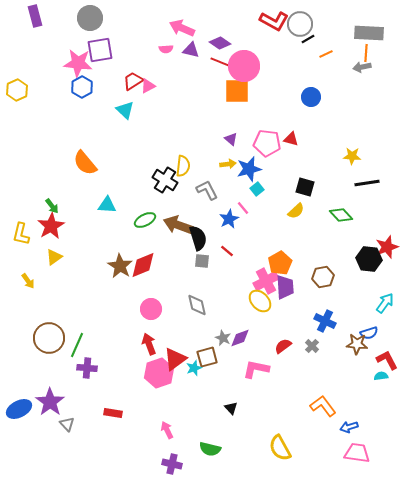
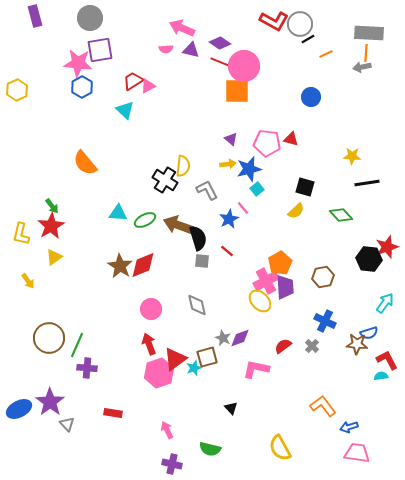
cyan triangle at (107, 205): moved 11 px right, 8 px down
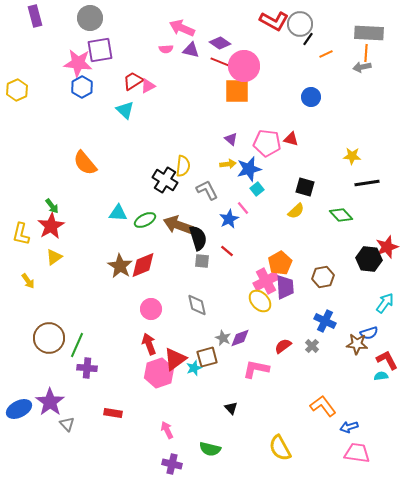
black line at (308, 39): rotated 24 degrees counterclockwise
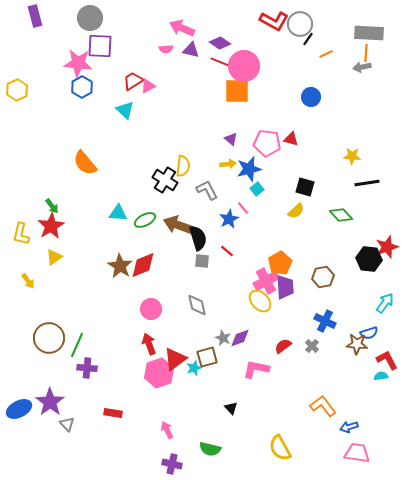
purple square at (100, 50): moved 4 px up; rotated 12 degrees clockwise
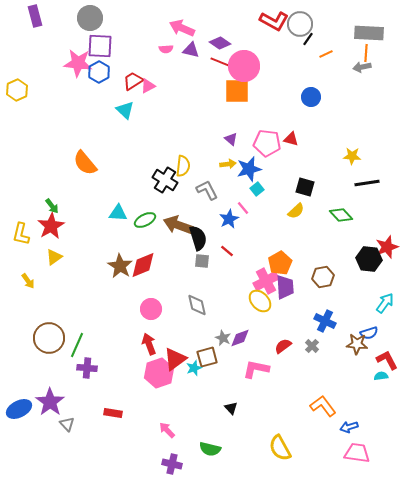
blue hexagon at (82, 87): moved 17 px right, 15 px up
pink arrow at (167, 430): rotated 18 degrees counterclockwise
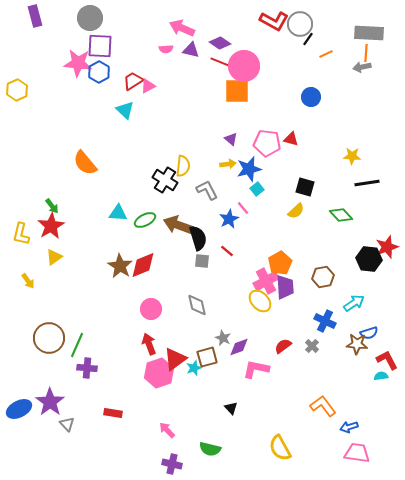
cyan arrow at (385, 303): moved 31 px left; rotated 20 degrees clockwise
purple diamond at (240, 338): moved 1 px left, 9 px down
